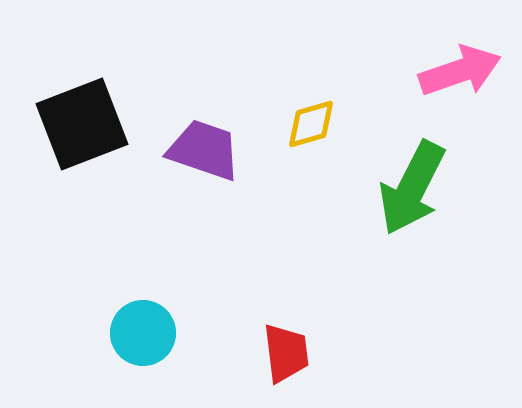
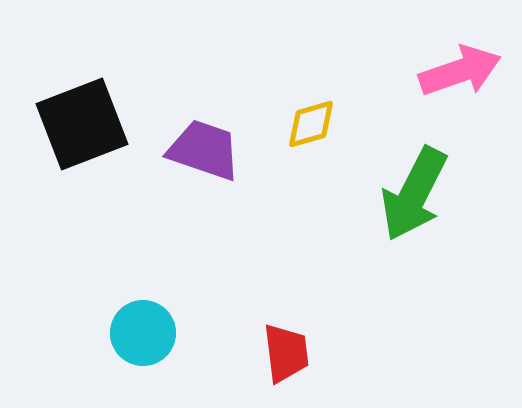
green arrow: moved 2 px right, 6 px down
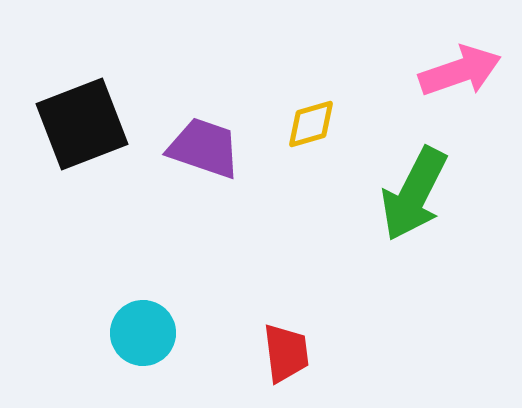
purple trapezoid: moved 2 px up
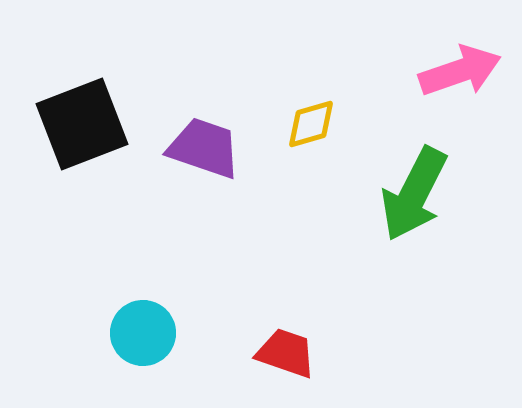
red trapezoid: rotated 64 degrees counterclockwise
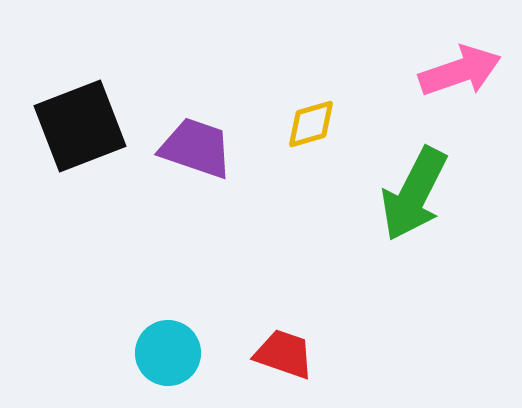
black square: moved 2 px left, 2 px down
purple trapezoid: moved 8 px left
cyan circle: moved 25 px right, 20 px down
red trapezoid: moved 2 px left, 1 px down
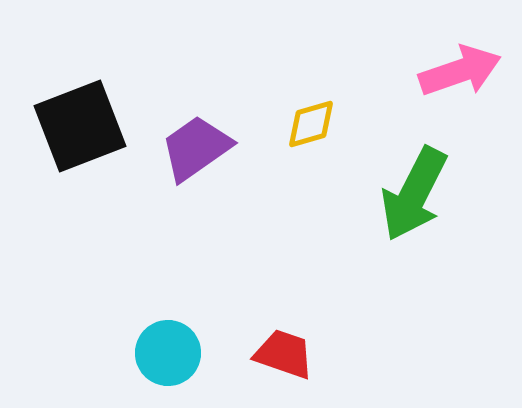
purple trapezoid: rotated 54 degrees counterclockwise
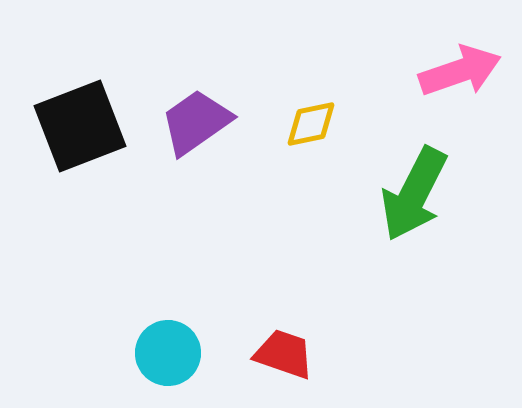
yellow diamond: rotated 4 degrees clockwise
purple trapezoid: moved 26 px up
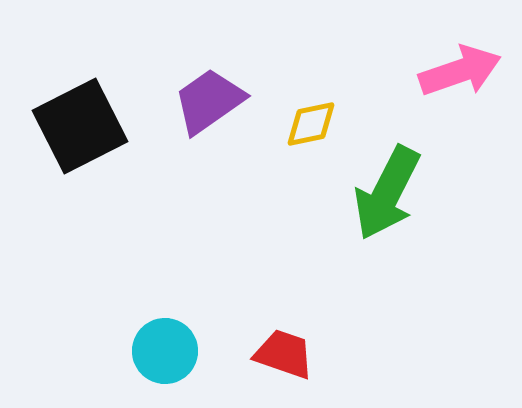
purple trapezoid: moved 13 px right, 21 px up
black square: rotated 6 degrees counterclockwise
green arrow: moved 27 px left, 1 px up
cyan circle: moved 3 px left, 2 px up
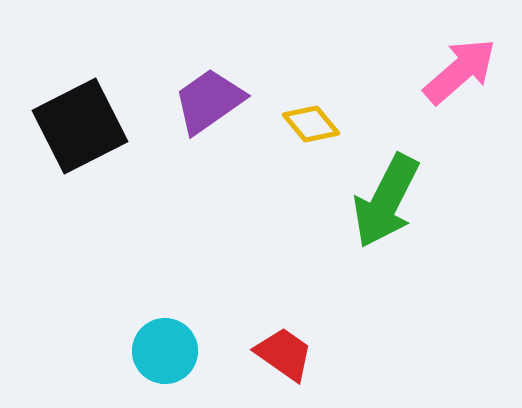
pink arrow: rotated 22 degrees counterclockwise
yellow diamond: rotated 62 degrees clockwise
green arrow: moved 1 px left, 8 px down
red trapezoid: rotated 16 degrees clockwise
